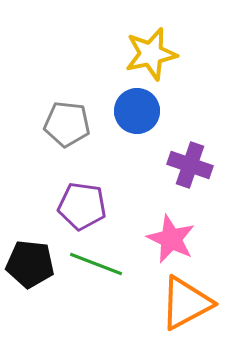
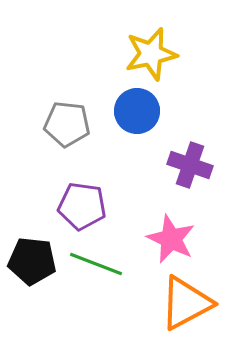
black pentagon: moved 2 px right, 3 px up
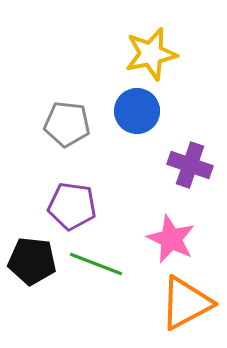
purple pentagon: moved 10 px left
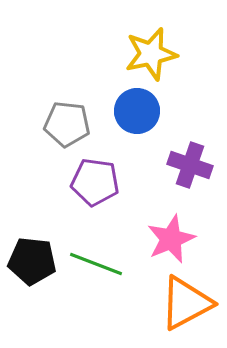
purple pentagon: moved 23 px right, 24 px up
pink star: rotated 24 degrees clockwise
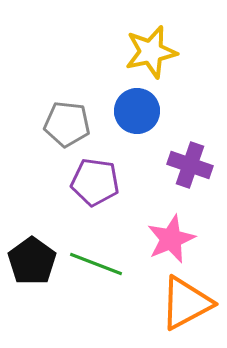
yellow star: moved 2 px up
black pentagon: rotated 30 degrees clockwise
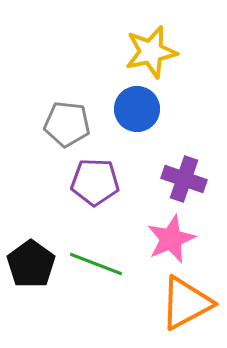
blue circle: moved 2 px up
purple cross: moved 6 px left, 14 px down
purple pentagon: rotated 6 degrees counterclockwise
black pentagon: moved 1 px left, 3 px down
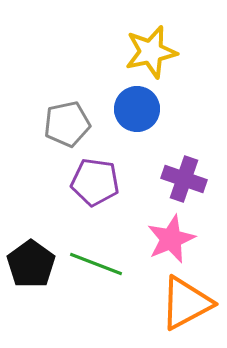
gray pentagon: rotated 18 degrees counterclockwise
purple pentagon: rotated 6 degrees clockwise
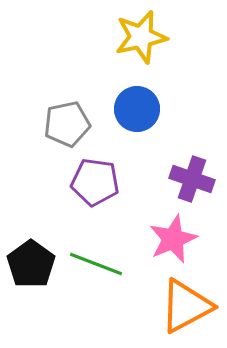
yellow star: moved 10 px left, 15 px up
purple cross: moved 8 px right
pink star: moved 2 px right
orange triangle: moved 3 px down
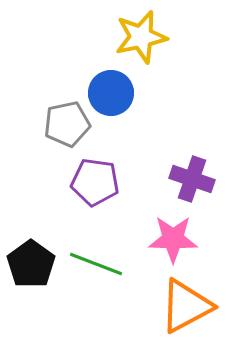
blue circle: moved 26 px left, 16 px up
pink star: rotated 24 degrees clockwise
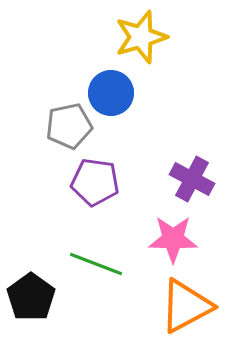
yellow star: rotated 4 degrees counterclockwise
gray pentagon: moved 2 px right, 2 px down
purple cross: rotated 9 degrees clockwise
black pentagon: moved 33 px down
